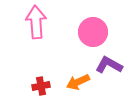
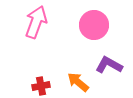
pink arrow: rotated 24 degrees clockwise
pink circle: moved 1 px right, 7 px up
orange arrow: rotated 65 degrees clockwise
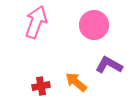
orange arrow: moved 2 px left
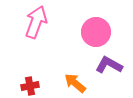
pink circle: moved 2 px right, 7 px down
orange arrow: moved 1 px left, 1 px down
red cross: moved 11 px left
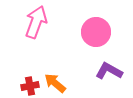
purple L-shape: moved 6 px down
orange arrow: moved 20 px left
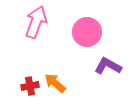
pink circle: moved 9 px left
purple L-shape: moved 1 px left, 5 px up
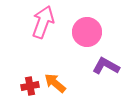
pink arrow: moved 7 px right
purple L-shape: moved 2 px left
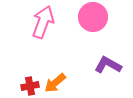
pink circle: moved 6 px right, 15 px up
purple L-shape: moved 2 px right, 1 px up
orange arrow: rotated 80 degrees counterclockwise
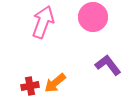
purple L-shape: rotated 24 degrees clockwise
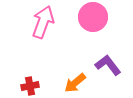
orange arrow: moved 20 px right
